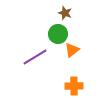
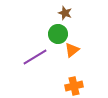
orange cross: rotated 12 degrees counterclockwise
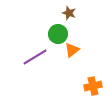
brown star: moved 4 px right
orange cross: moved 19 px right
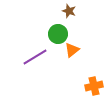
brown star: moved 2 px up
orange cross: moved 1 px right
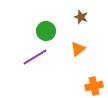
brown star: moved 12 px right, 6 px down
green circle: moved 12 px left, 3 px up
orange triangle: moved 6 px right, 1 px up
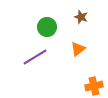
green circle: moved 1 px right, 4 px up
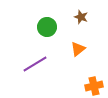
purple line: moved 7 px down
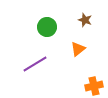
brown star: moved 4 px right, 3 px down
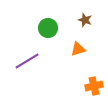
green circle: moved 1 px right, 1 px down
orange triangle: rotated 21 degrees clockwise
purple line: moved 8 px left, 3 px up
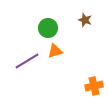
orange triangle: moved 23 px left, 2 px down
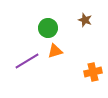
orange cross: moved 1 px left, 14 px up
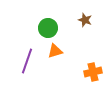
purple line: rotated 40 degrees counterclockwise
